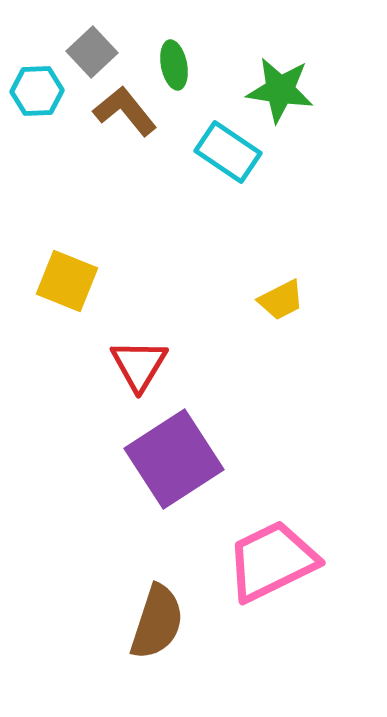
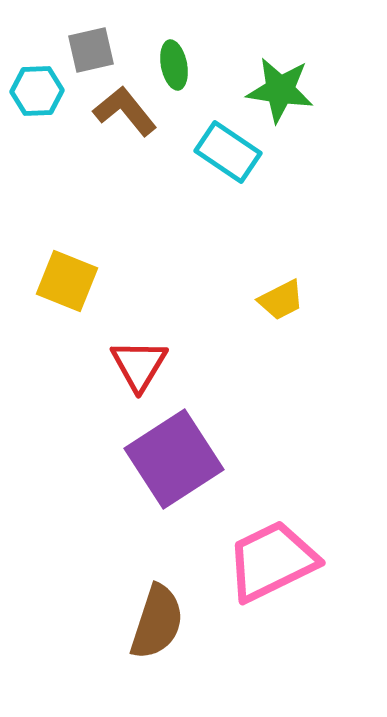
gray square: moved 1 px left, 2 px up; rotated 30 degrees clockwise
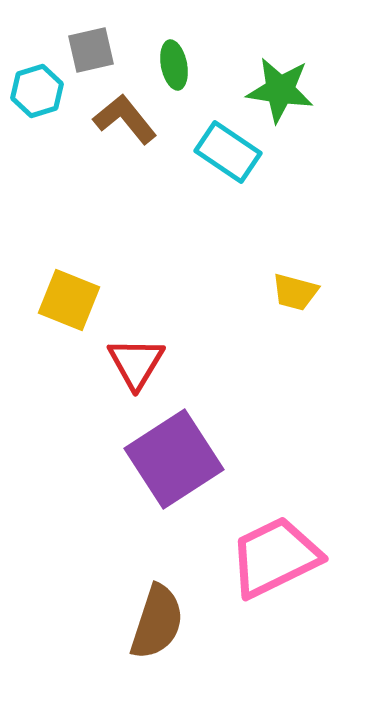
cyan hexagon: rotated 15 degrees counterclockwise
brown L-shape: moved 8 px down
yellow square: moved 2 px right, 19 px down
yellow trapezoid: moved 14 px right, 8 px up; rotated 42 degrees clockwise
red triangle: moved 3 px left, 2 px up
pink trapezoid: moved 3 px right, 4 px up
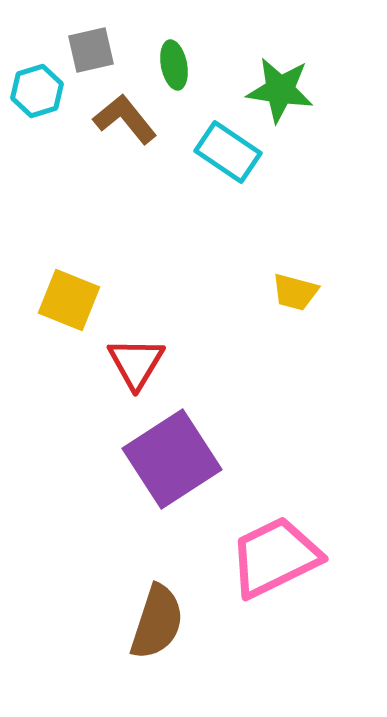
purple square: moved 2 px left
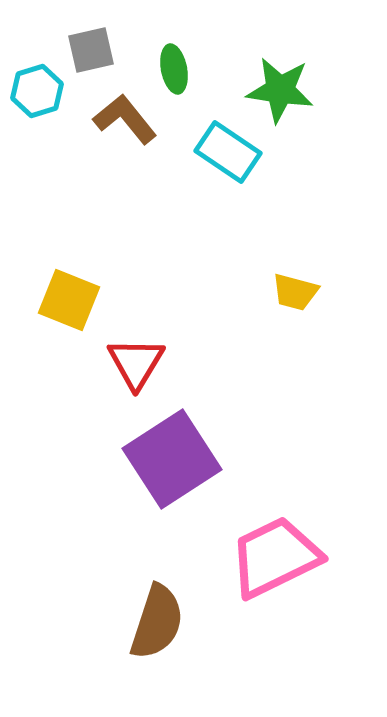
green ellipse: moved 4 px down
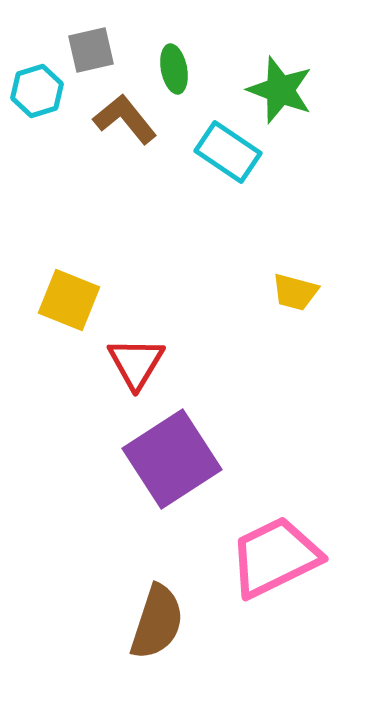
green star: rotated 12 degrees clockwise
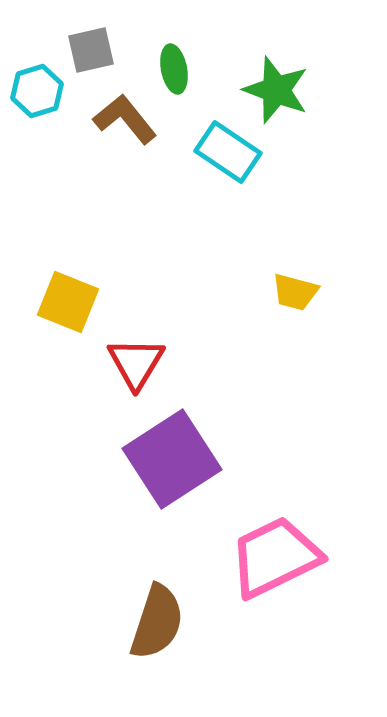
green star: moved 4 px left
yellow square: moved 1 px left, 2 px down
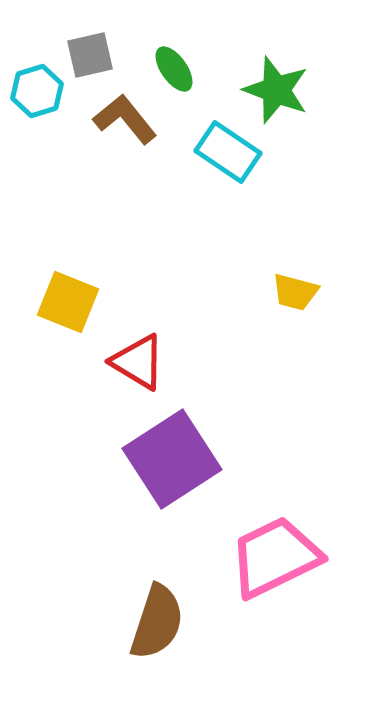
gray square: moved 1 px left, 5 px down
green ellipse: rotated 24 degrees counterclockwise
red triangle: moved 2 px right, 1 px up; rotated 30 degrees counterclockwise
